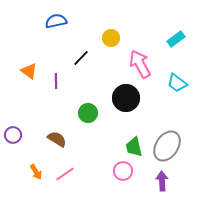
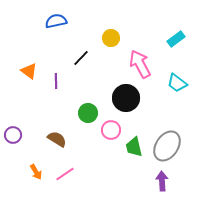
pink circle: moved 12 px left, 41 px up
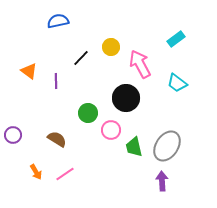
blue semicircle: moved 2 px right
yellow circle: moved 9 px down
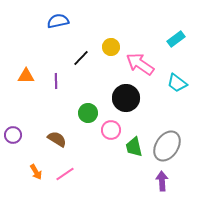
pink arrow: rotated 28 degrees counterclockwise
orange triangle: moved 3 px left, 5 px down; rotated 36 degrees counterclockwise
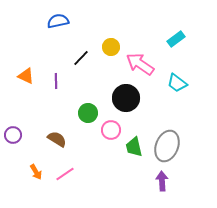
orange triangle: rotated 24 degrees clockwise
gray ellipse: rotated 12 degrees counterclockwise
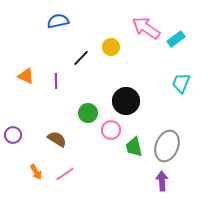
pink arrow: moved 6 px right, 36 px up
cyan trapezoid: moved 4 px right; rotated 75 degrees clockwise
black circle: moved 3 px down
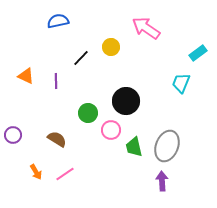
cyan rectangle: moved 22 px right, 14 px down
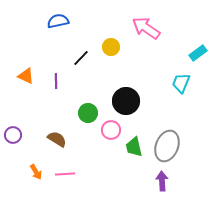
pink line: rotated 30 degrees clockwise
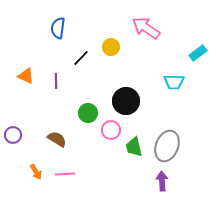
blue semicircle: moved 7 px down; rotated 70 degrees counterclockwise
cyan trapezoid: moved 7 px left, 1 px up; rotated 110 degrees counterclockwise
